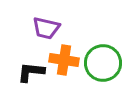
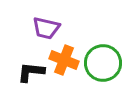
orange cross: rotated 12 degrees clockwise
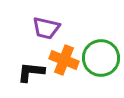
green circle: moved 2 px left, 5 px up
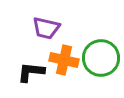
orange cross: rotated 8 degrees counterclockwise
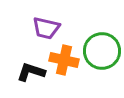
green circle: moved 1 px right, 7 px up
black L-shape: rotated 12 degrees clockwise
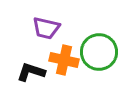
green circle: moved 3 px left, 1 px down
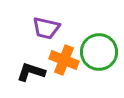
orange cross: rotated 8 degrees clockwise
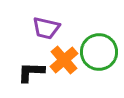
orange cross: rotated 28 degrees clockwise
black L-shape: rotated 16 degrees counterclockwise
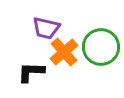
green circle: moved 2 px right, 5 px up
orange cross: moved 8 px up
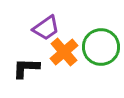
purple trapezoid: rotated 48 degrees counterclockwise
black L-shape: moved 5 px left, 4 px up
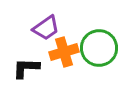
green circle: moved 2 px left, 1 px down
orange cross: rotated 24 degrees clockwise
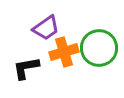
black L-shape: rotated 12 degrees counterclockwise
